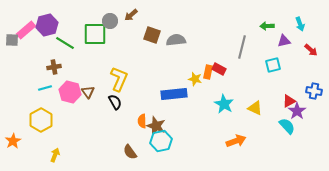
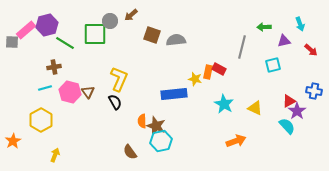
green arrow: moved 3 px left, 1 px down
gray square: moved 2 px down
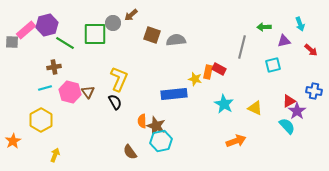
gray circle: moved 3 px right, 2 px down
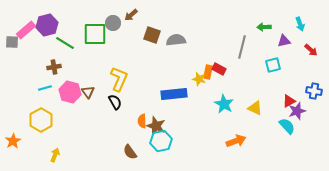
yellow star: moved 4 px right
purple star: rotated 18 degrees clockwise
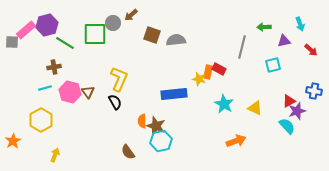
brown semicircle: moved 2 px left
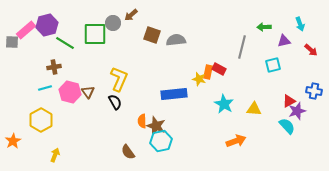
yellow triangle: moved 1 px left, 1 px down; rotated 21 degrees counterclockwise
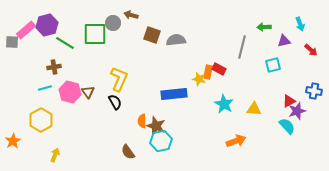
brown arrow: rotated 56 degrees clockwise
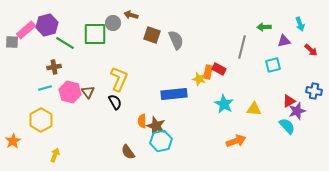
gray semicircle: rotated 72 degrees clockwise
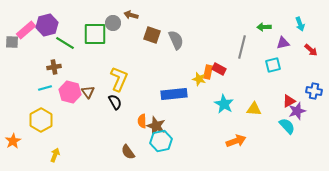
purple triangle: moved 1 px left, 2 px down
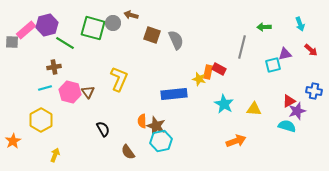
green square: moved 2 px left, 6 px up; rotated 15 degrees clockwise
purple triangle: moved 2 px right, 11 px down
black semicircle: moved 12 px left, 27 px down
cyan semicircle: rotated 30 degrees counterclockwise
